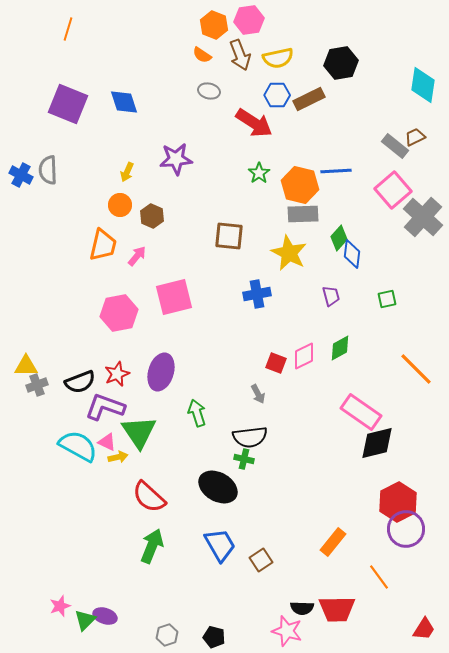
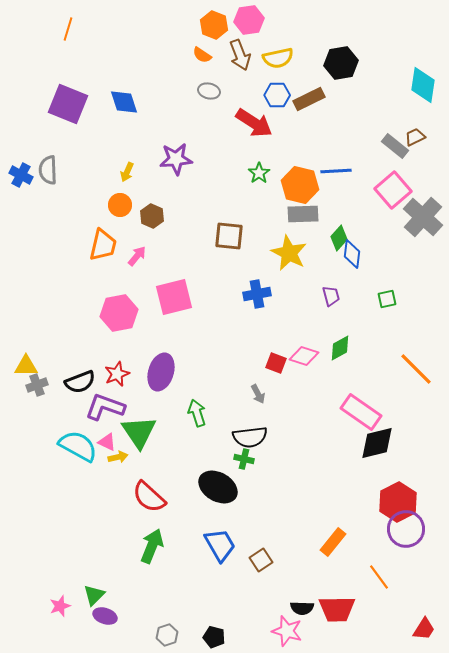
pink diamond at (304, 356): rotated 44 degrees clockwise
green triangle at (85, 620): moved 9 px right, 25 px up
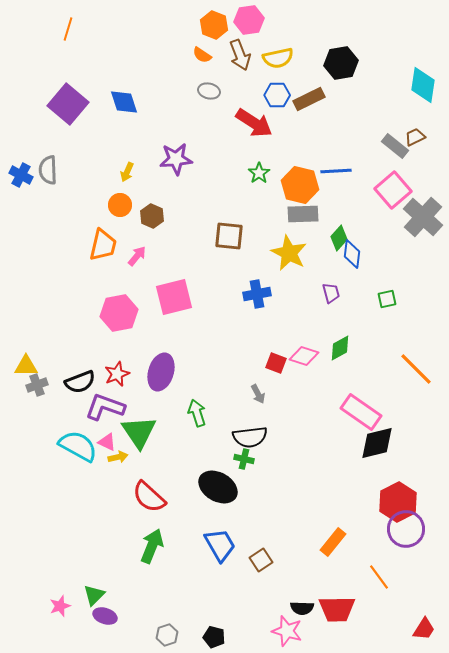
purple square at (68, 104): rotated 18 degrees clockwise
purple trapezoid at (331, 296): moved 3 px up
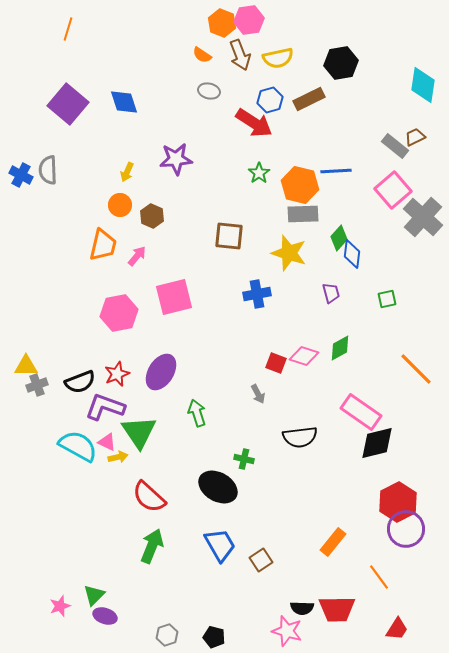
orange hexagon at (214, 25): moved 8 px right, 2 px up
blue hexagon at (277, 95): moved 7 px left, 5 px down; rotated 15 degrees counterclockwise
yellow star at (289, 253): rotated 9 degrees counterclockwise
purple ellipse at (161, 372): rotated 15 degrees clockwise
black semicircle at (250, 437): moved 50 px right
red trapezoid at (424, 629): moved 27 px left
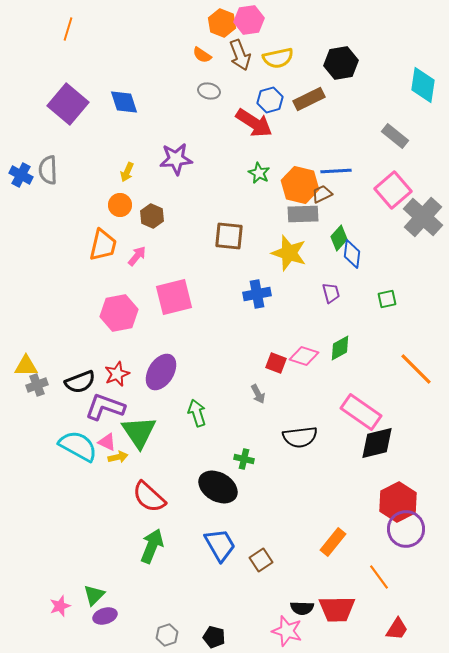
brown trapezoid at (415, 137): moved 93 px left, 57 px down
gray rectangle at (395, 146): moved 10 px up
green star at (259, 173): rotated 10 degrees counterclockwise
purple ellipse at (105, 616): rotated 35 degrees counterclockwise
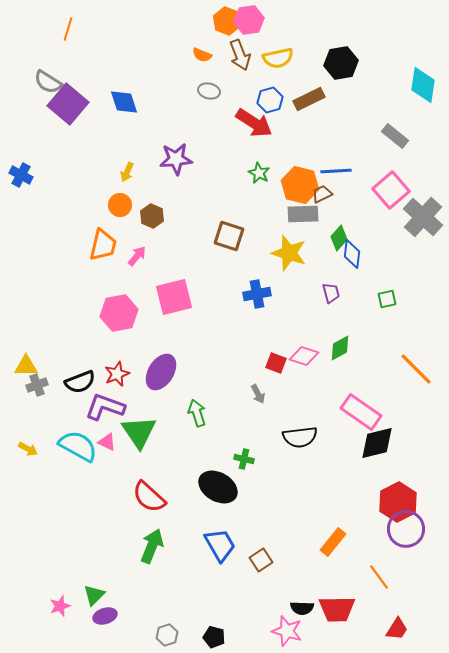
orange hexagon at (222, 23): moved 5 px right, 2 px up
orange semicircle at (202, 55): rotated 12 degrees counterclockwise
gray semicircle at (48, 170): moved 88 px up; rotated 56 degrees counterclockwise
pink square at (393, 190): moved 2 px left
brown square at (229, 236): rotated 12 degrees clockwise
yellow arrow at (118, 457): moved 90 px left, 8 px up; rotated 42 degrees clockwise
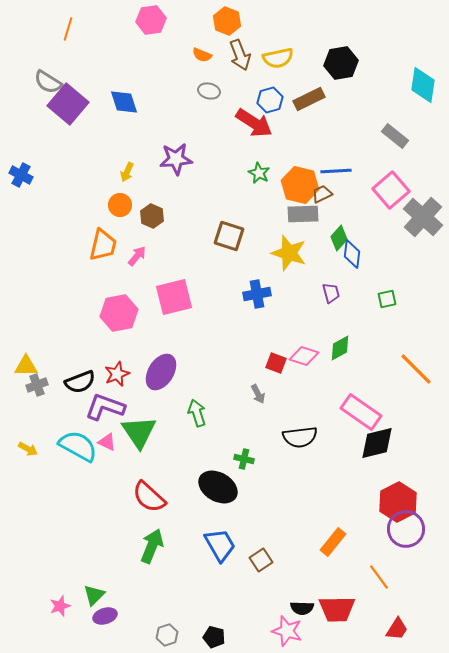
pink hexagon at (249, 20): moved 98 px left
